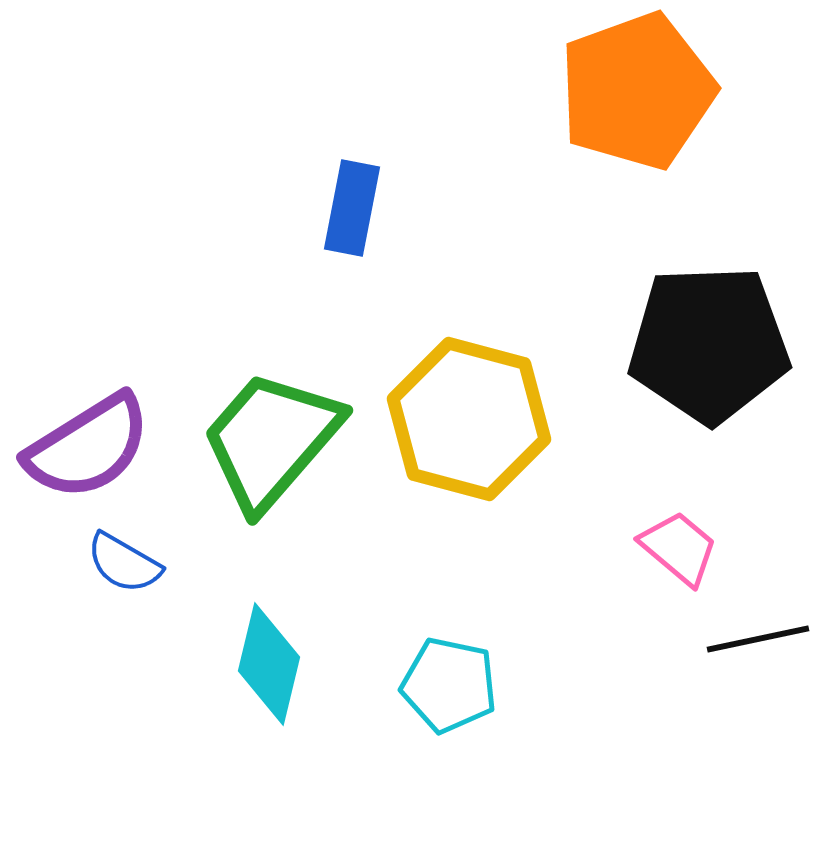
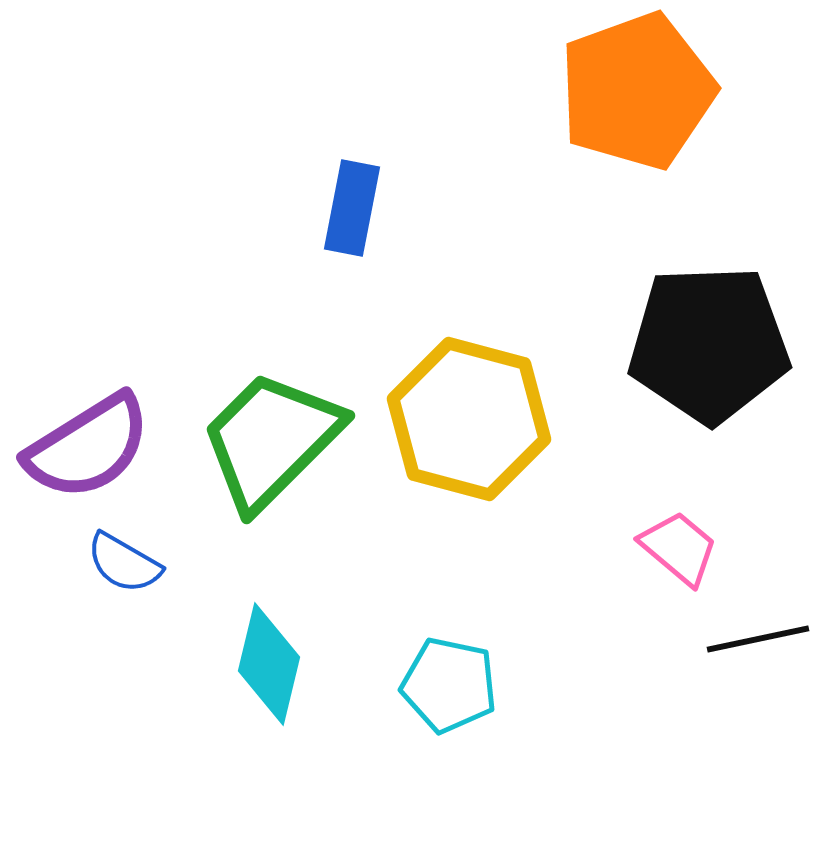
green trapezoid: rotated 4 degrees clockwise
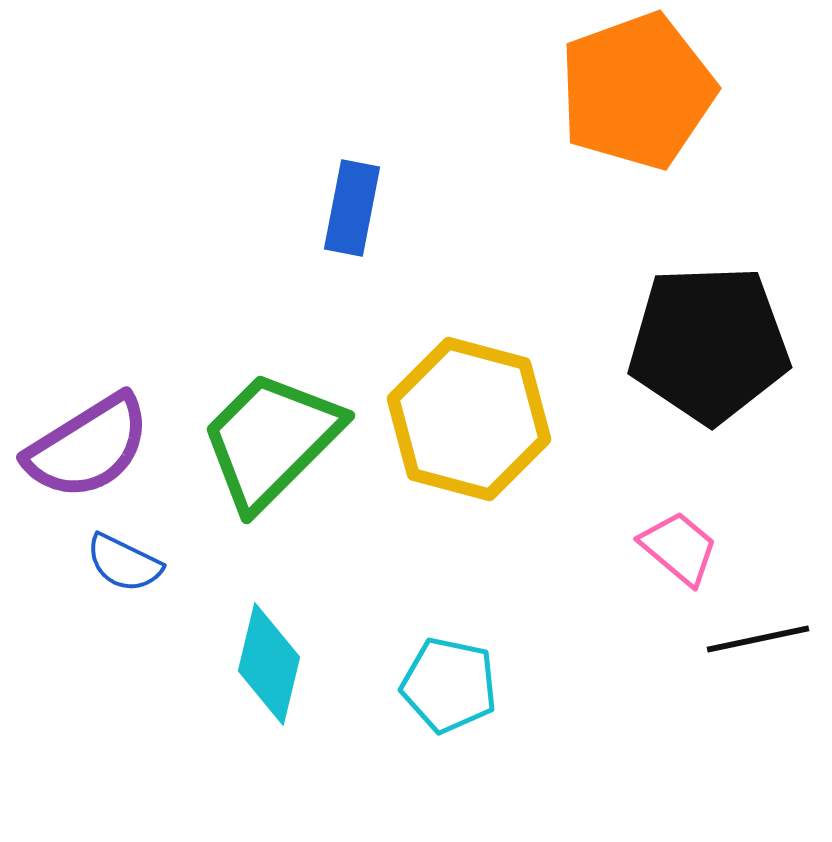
blue semicircle: rotated 4 degrees counterclockwise
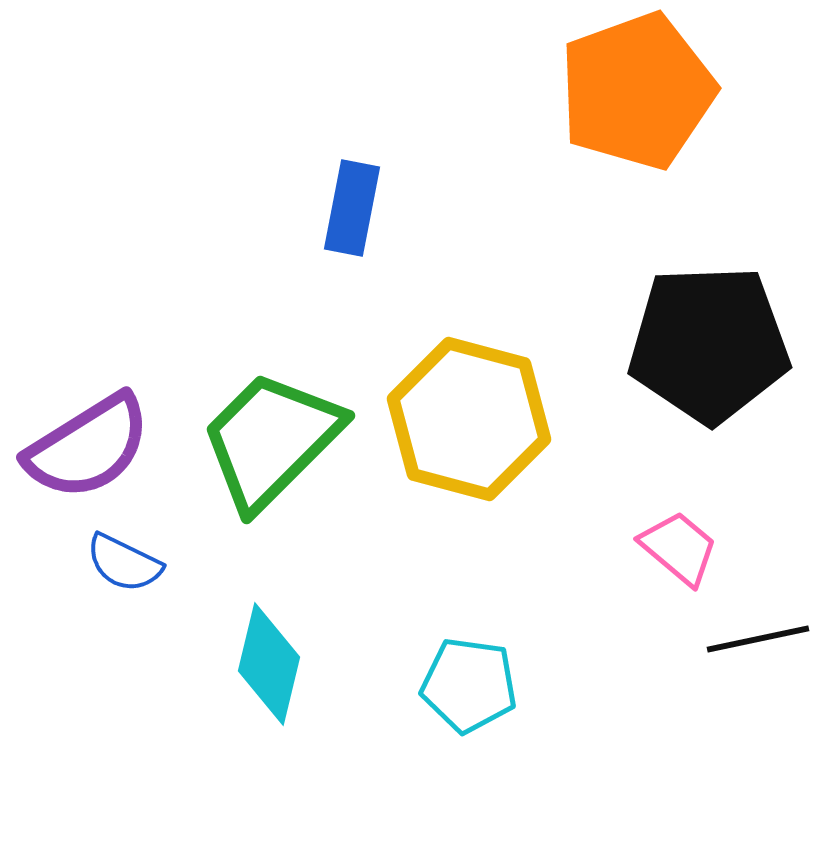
cyan pentagon: moved 20 px right; rotated 4 degrees counterclockwise
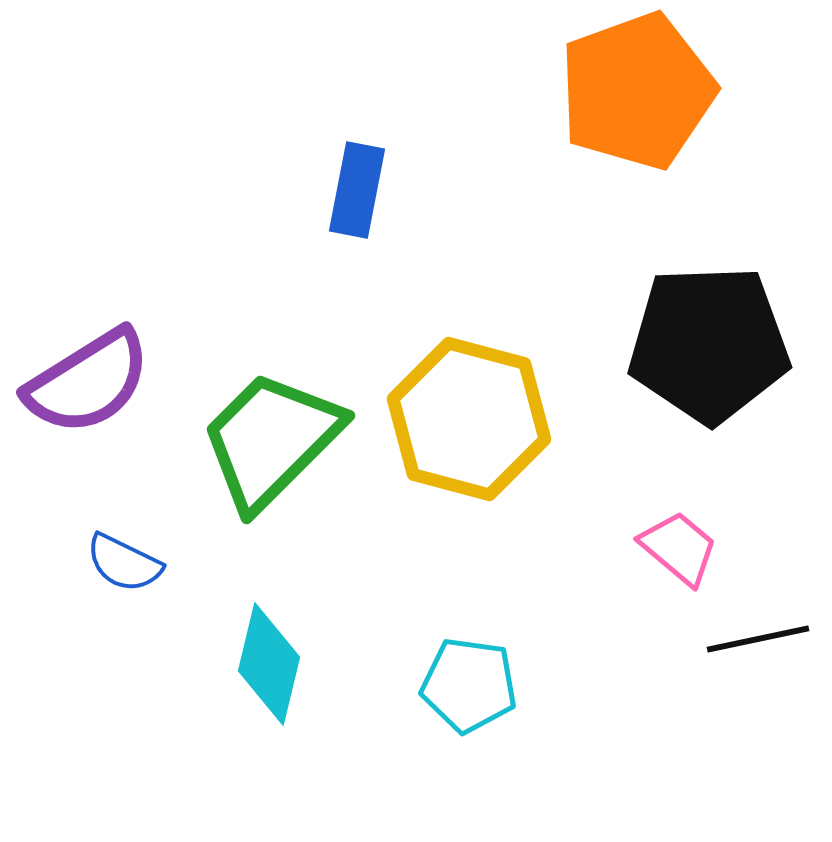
blue rectangle: moved 5 px right, 18 px up
purple semicircle: moved 65 px up
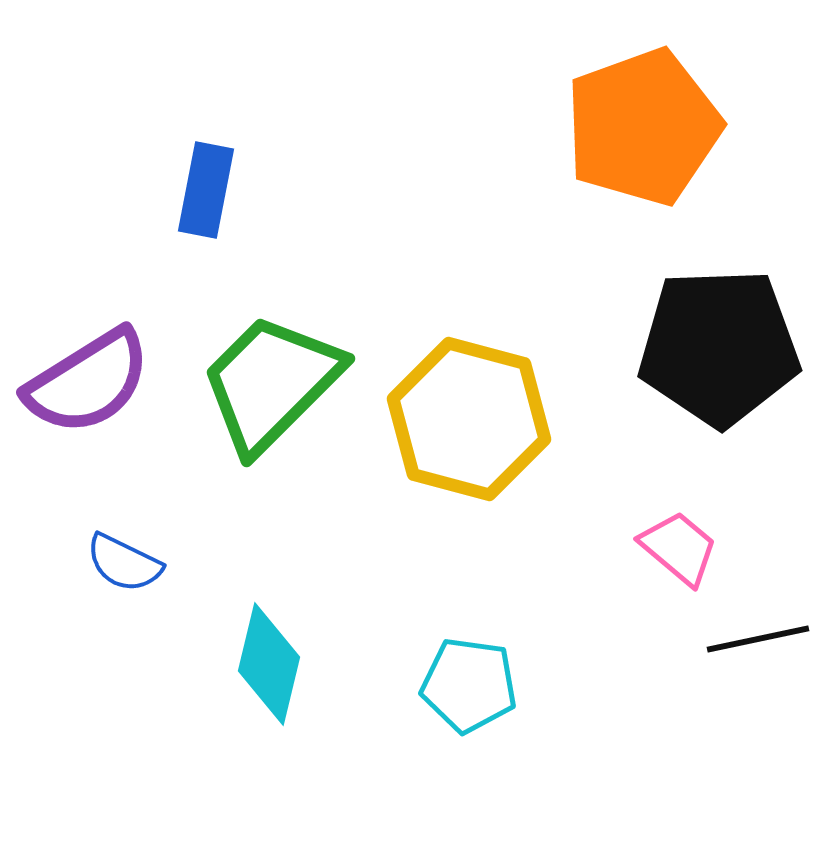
orange pentagon: moved 6 px right, 36 px down
blue rectangle: moved 151 px left
black pentagon: moved 10 px right, 3 px down
green trapezoid: moved 57 px up
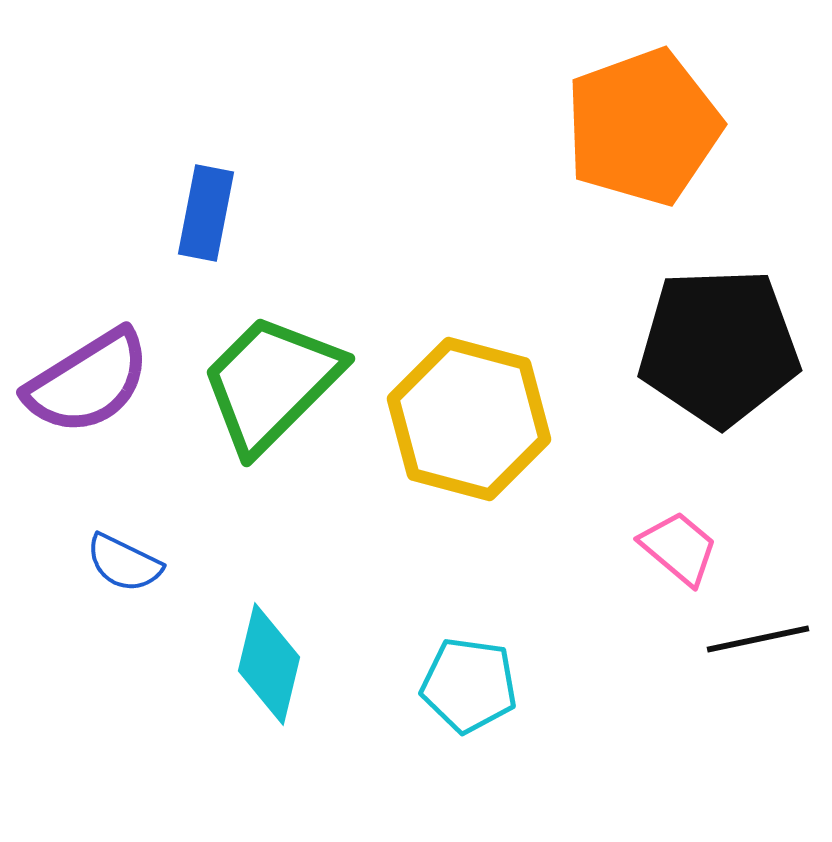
blue rectangle: moved 23 px down
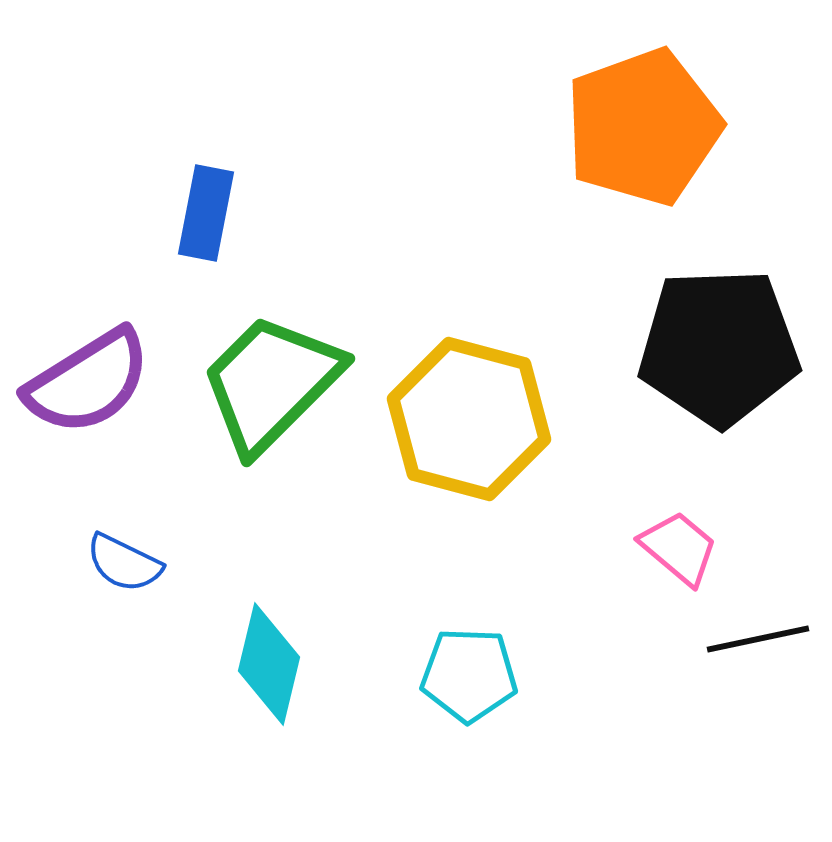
cyan pentagon: moved 10 px up; rotated 6 degrees counterclockwise
